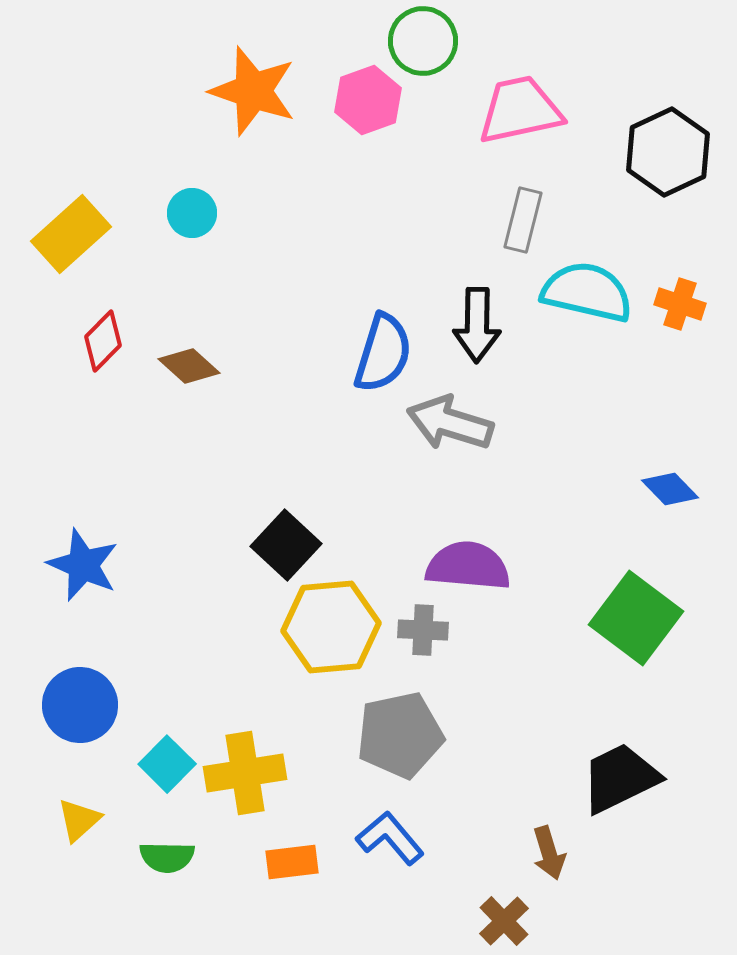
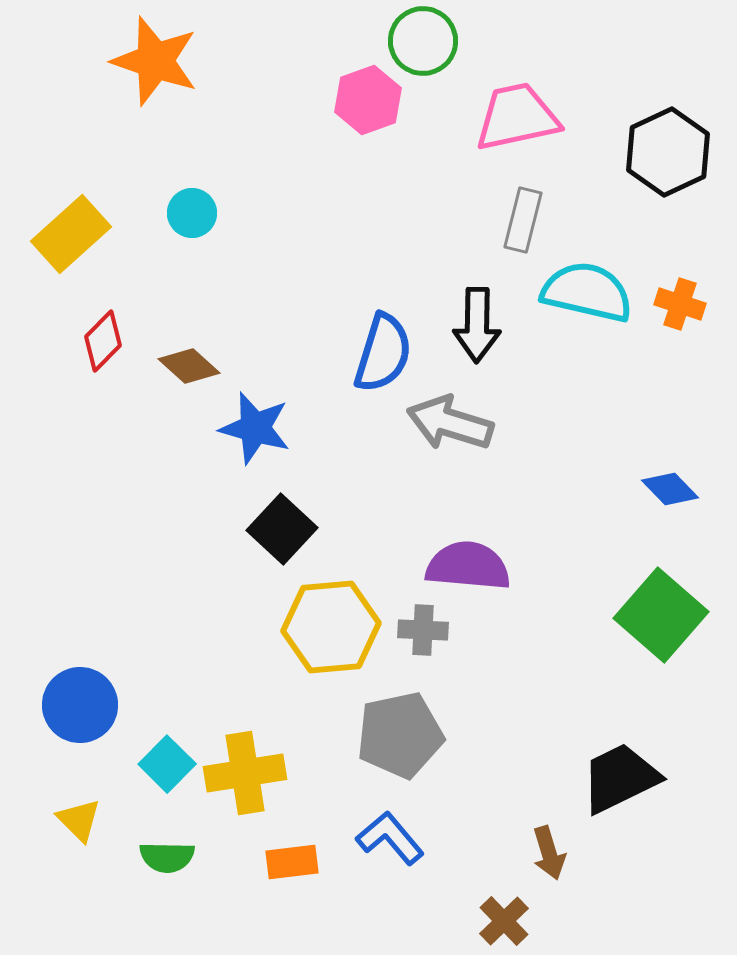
orange star: moved 98 px left, 30 px up
pink trapezoid: moved 3 px left, 7 px down
black square: moved 4 px left, 16 px up
blue star: moved 172 px right, 137 px up; rotated 8 degrees counterclockwise
green square: moved 25 px right, 3 px up; rotated 4 degrees clockwise
yellow triangle: rotated 33 degrees counterclockwise
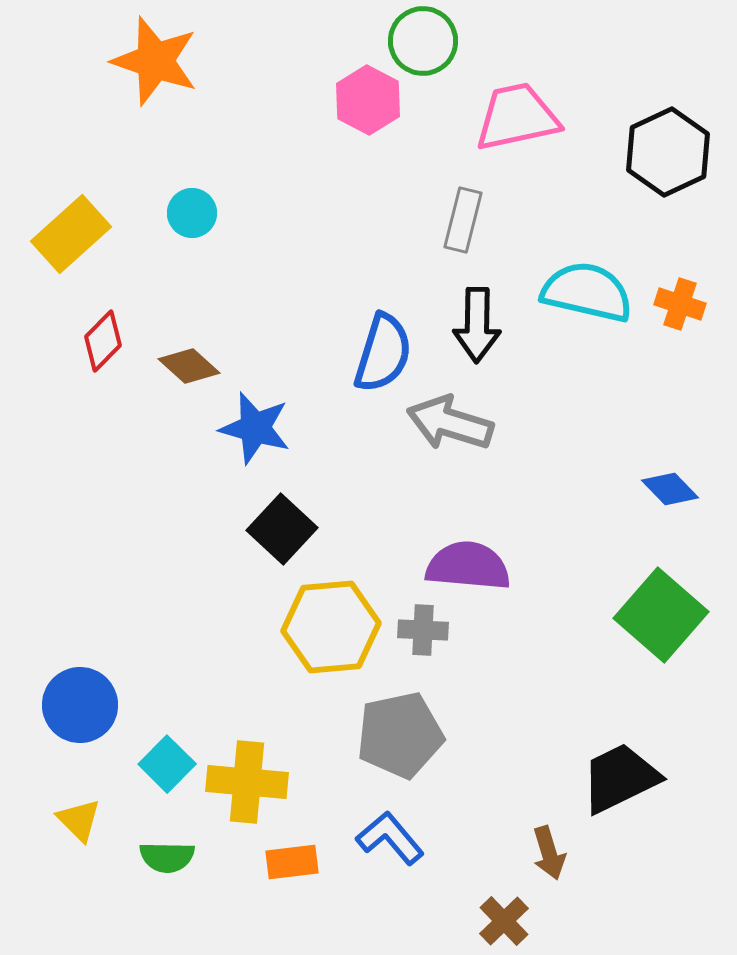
pink hexagon: rotated 12 degrees counterclockwise
gray rectangle: moved 60 px left
yellow cross: moved 2 px right, 9 px down; rotated 14 degrees clockwise
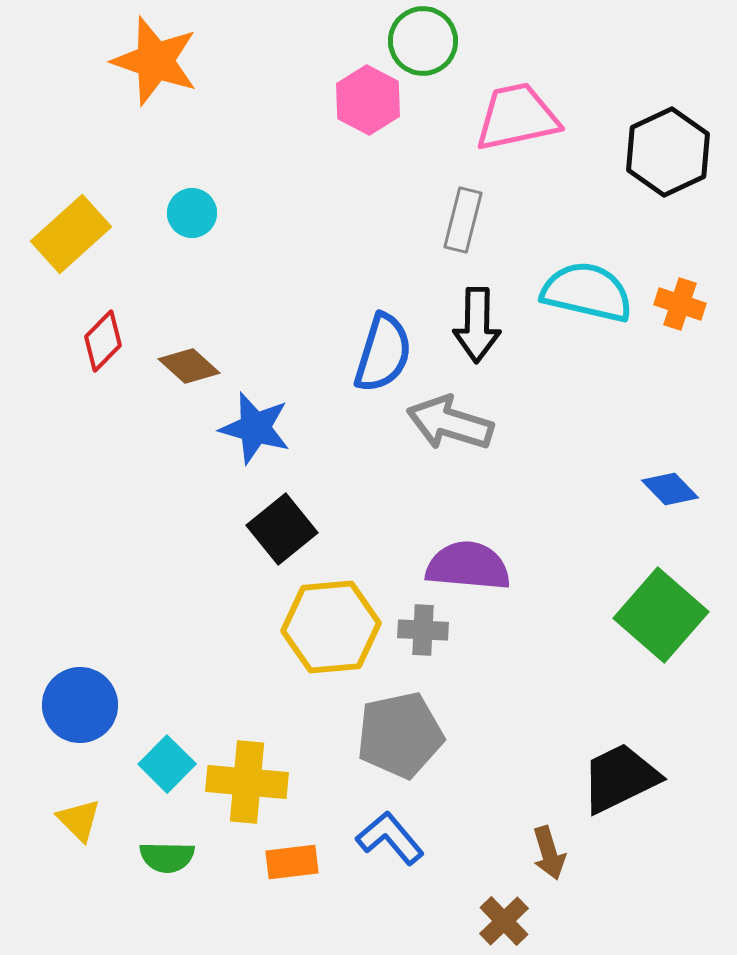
black square: rotated 8 degrees clockwise
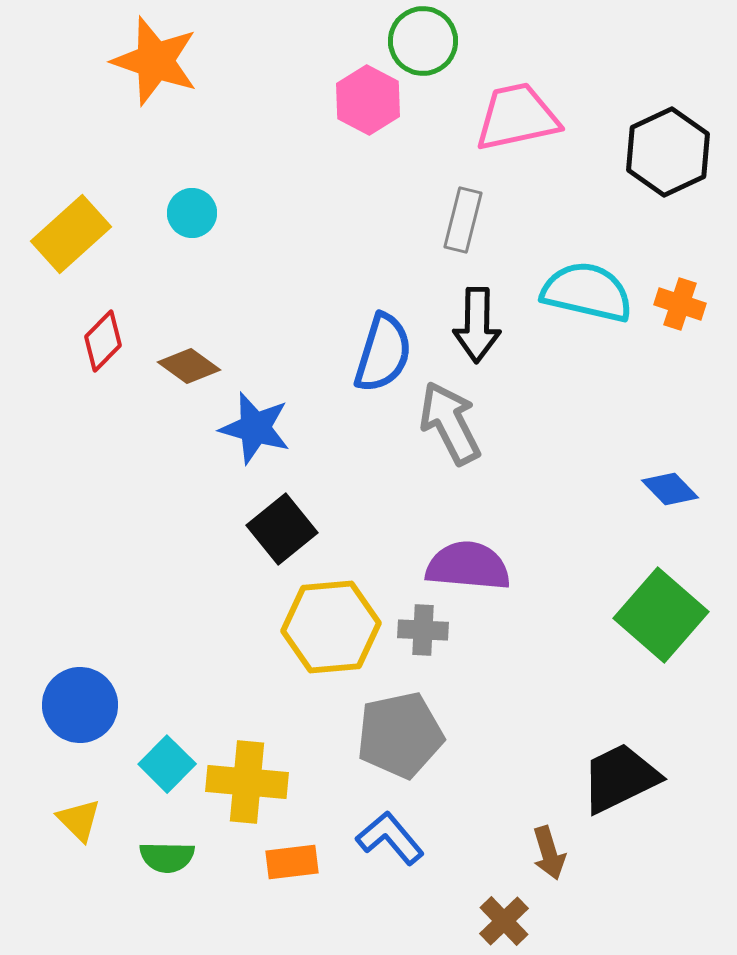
brown diamond: rotated 6 degrees counterclockwise
gray arrow: rotated 46 degrees clockwise
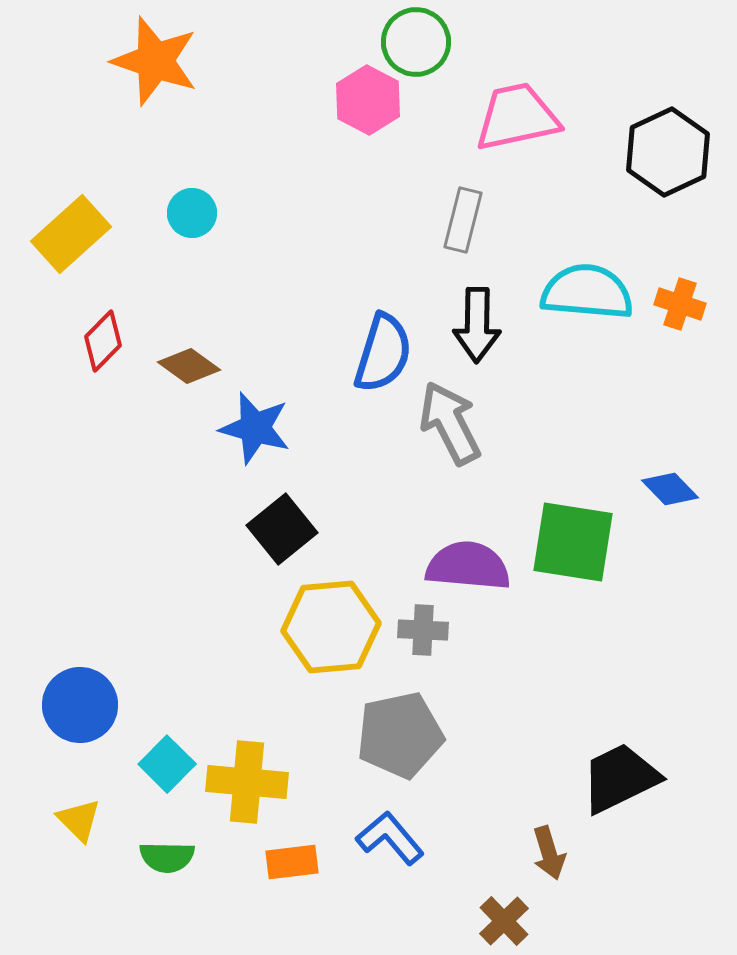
green circle: moved 7 px left, 1 px down
cyan semicircle: rotated 8 degrees counterclockwise
green square: moved 88 px left, 73 px up; rotated 32 degrees counterclockwise
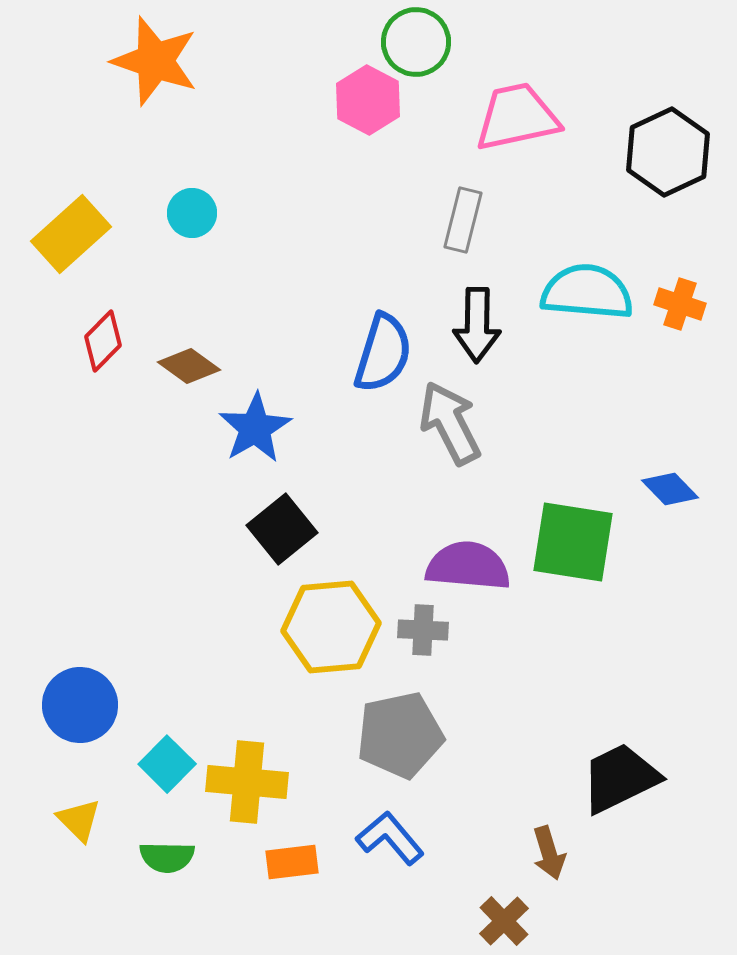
blue star: rotated 26 degrees clockwise
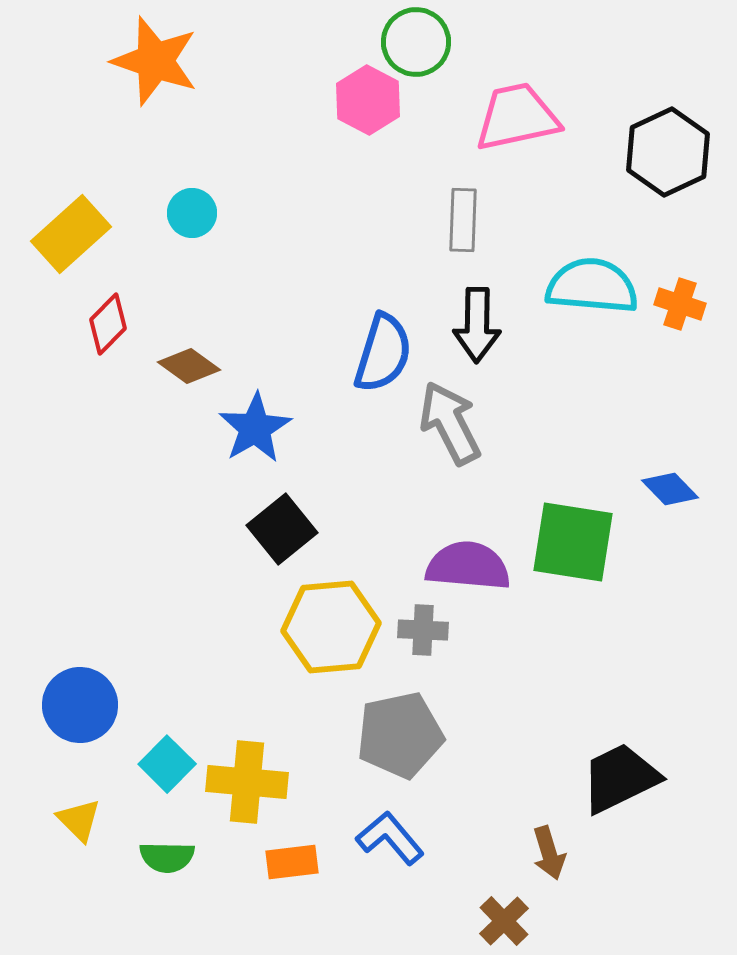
gray rectangle: rotated 12 degrees counterclockwise
cyan semicircle: moved 5 px right, 6 px up
red diamond: moved 5 px right, 17 px up
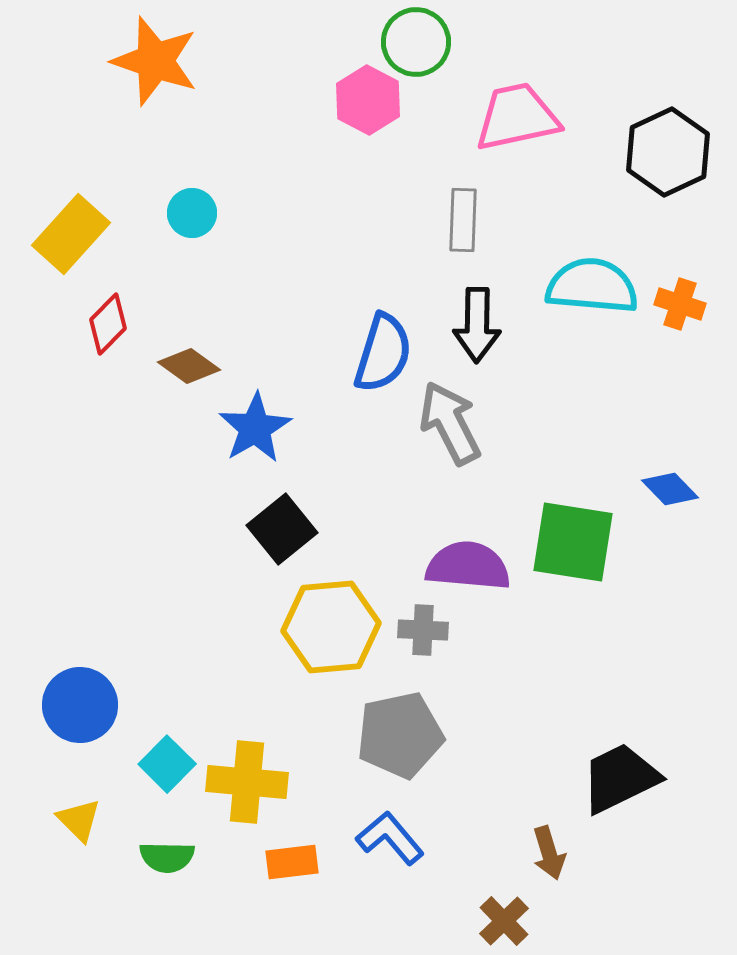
yellow rectangle: rotated 6 degrees counterclockwise
